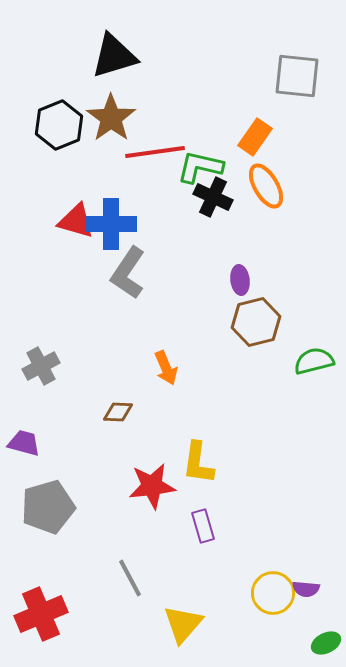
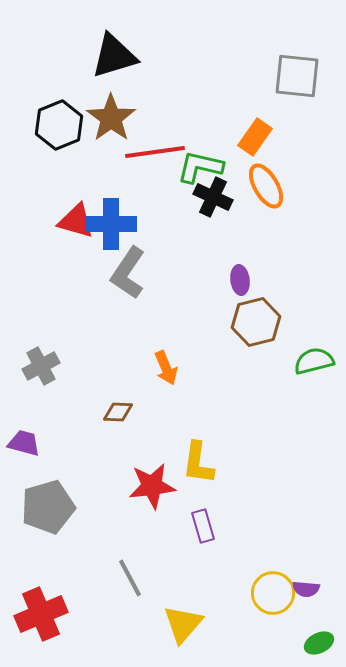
green ellipse: moved 7 px left
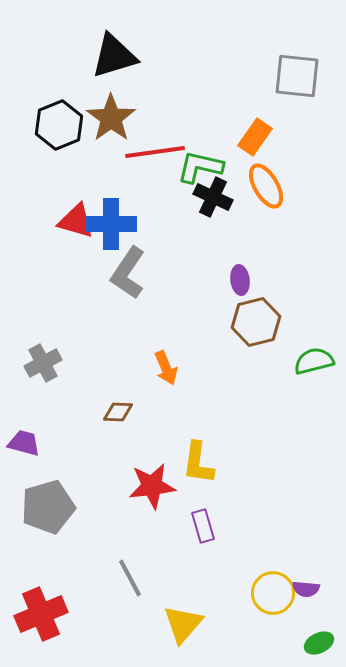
gray cross: moved 2 px right, 3 px up
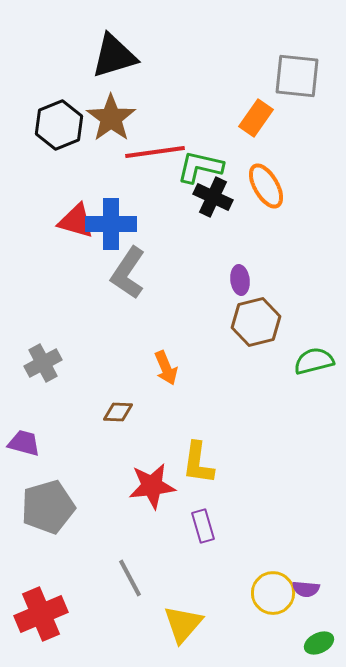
orange rectangle: moved 1 px right, 19 px up
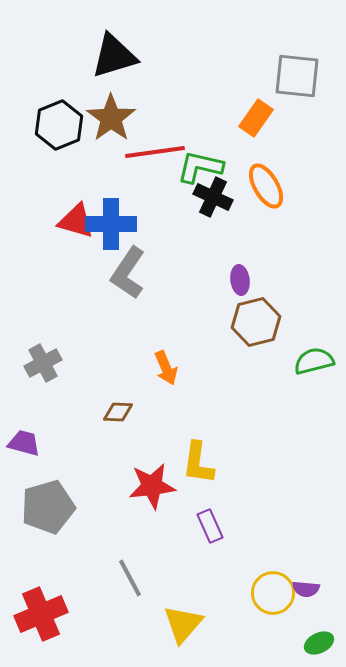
purple rectangle: moved 7 px right; rotated 8 degrees counterclockwise
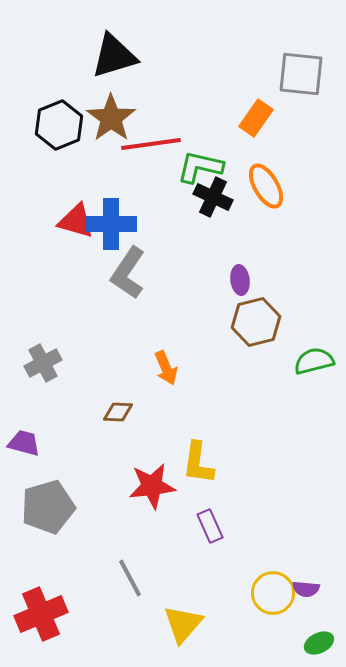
gray square: moved 4 px right, 2 px up
red line: moved 4 px left, 8 px up
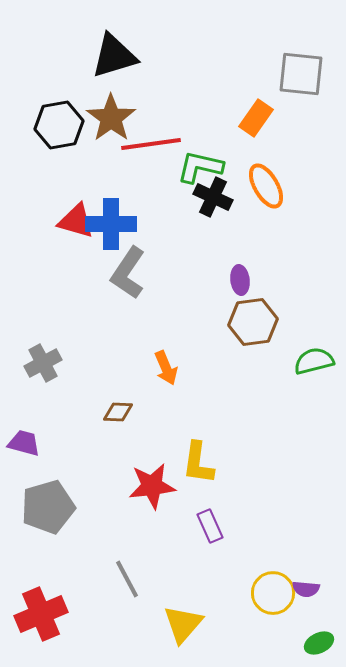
black hexagon: rotated 12 degrees clockwise
brown hexagon: moved 3 px left; rotated 6 degrees clockwise
gray line: moved 3 px left, 1 px down
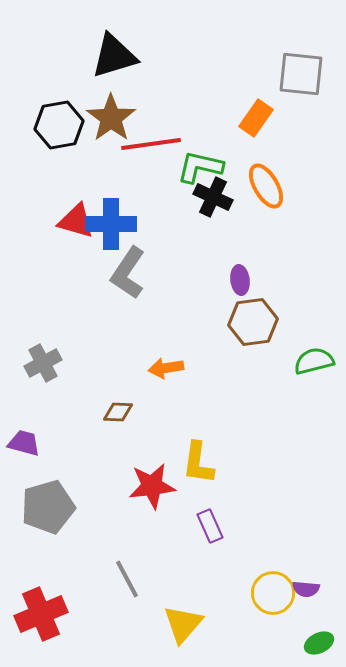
orange arrow: rotated 104 degrees clockwise
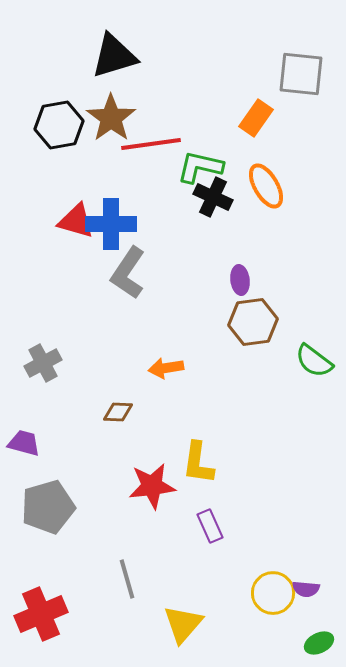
green semicircle: rotated 129 degrees counterclockwise
gray line: rotated 12 degrees clockwise
